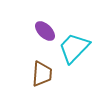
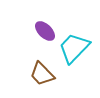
brown trapezoid: rotated 132 degrees clockwise
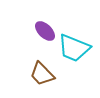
cyan trapezoid: rotated 112 degrees counterclockwise
